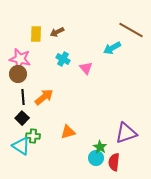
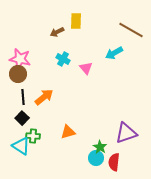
yellow rectangle: moved 40 px right, 13 px up
cyan arrow: moved 2 px right, 5 px down
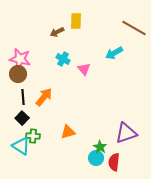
brown line: moved 3 px right, 2 px up
pink triangle: moved 2 px left, 1 px down
orange arrow: rotated 12 degrees counterclockwise
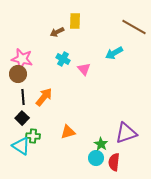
yellow rectangle: moved 1 px left
brown line: moved 1 px up
pink star: moved 2 px right
green star: moved 1 px right, 3 px up
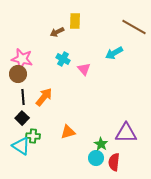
purple triangle: rotated 20 degrees clockwise
